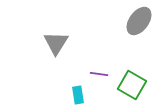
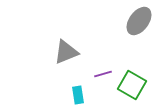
gray triangle: moved 10 px right, 9 px down; rotated 36 degrees clockwise
purple line: moved 4 px right; rotated 24 degrees counterclockwise
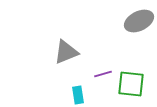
gray ellipse: rotated 28 degrees clockwise
green square: moved 1 px left, 1 px up; rotated 24 degrees counterclockwise
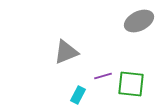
purple line: moved 2 px down
cyan rectangle: rotated 36 degrees clockwise
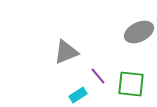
gray ellipse: moved 11 px down
purple line: moved 5 px left; rotated 66 degrees clockwise
cyan rectangle: rotated 30 degrees clockwise
